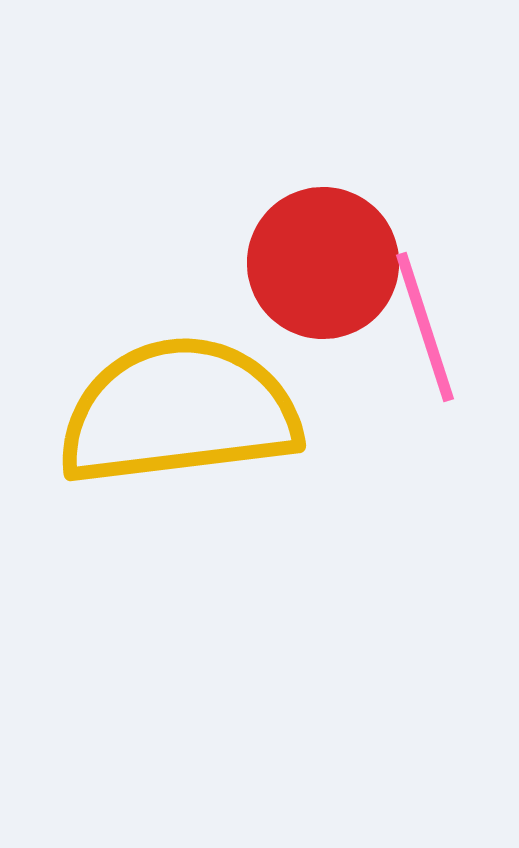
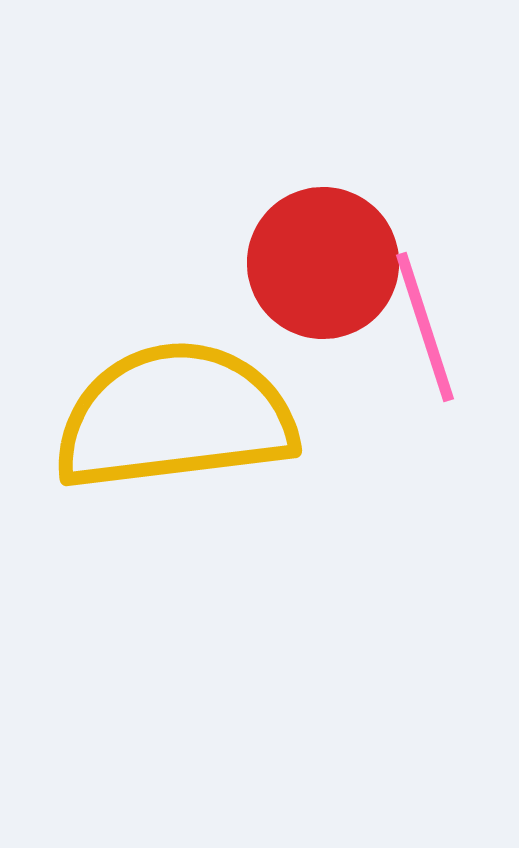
yellow semicircle: moved 4 px left, 5 px down
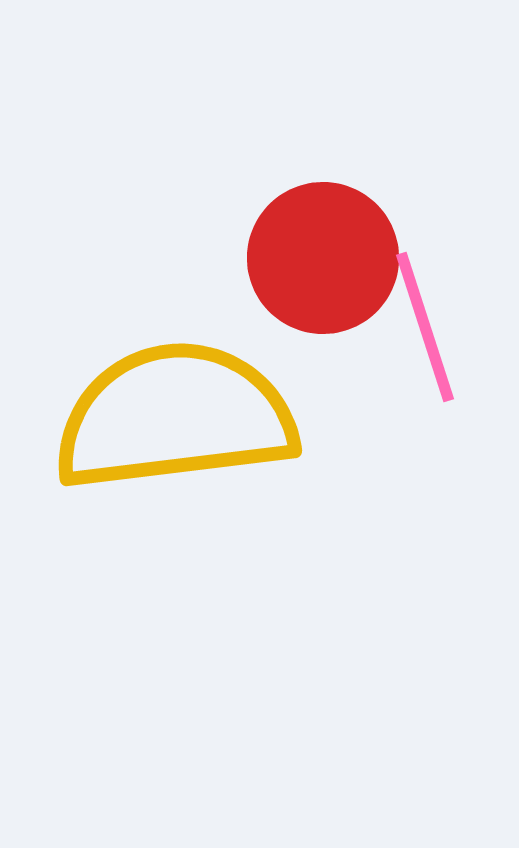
red circle: moved 5 px up
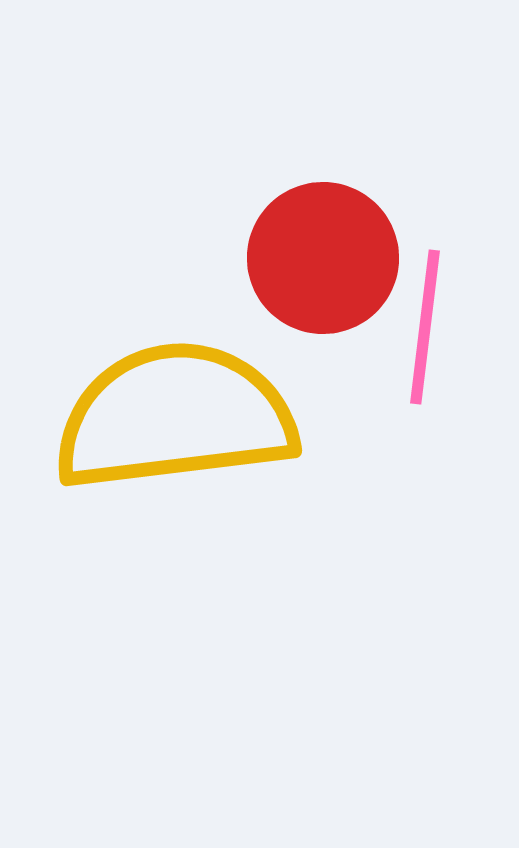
pink line: rotated 25 degrees clockwise
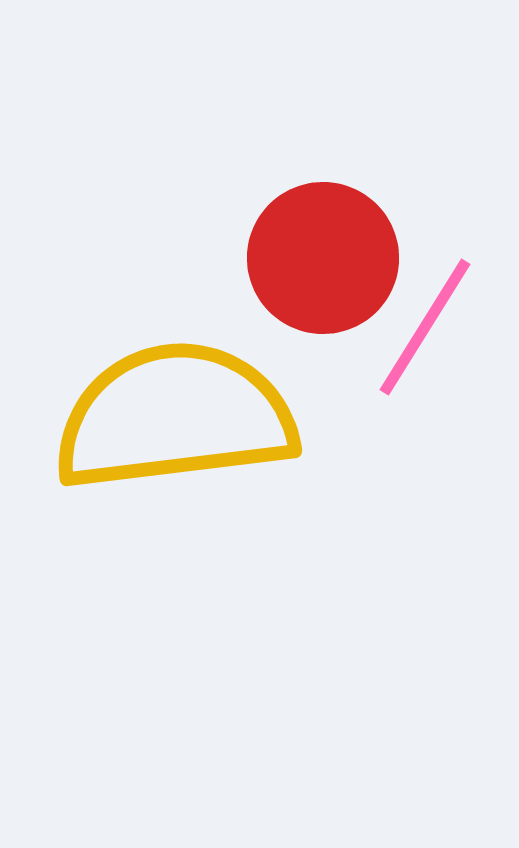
pink line: rotated 25 degrees clockwise
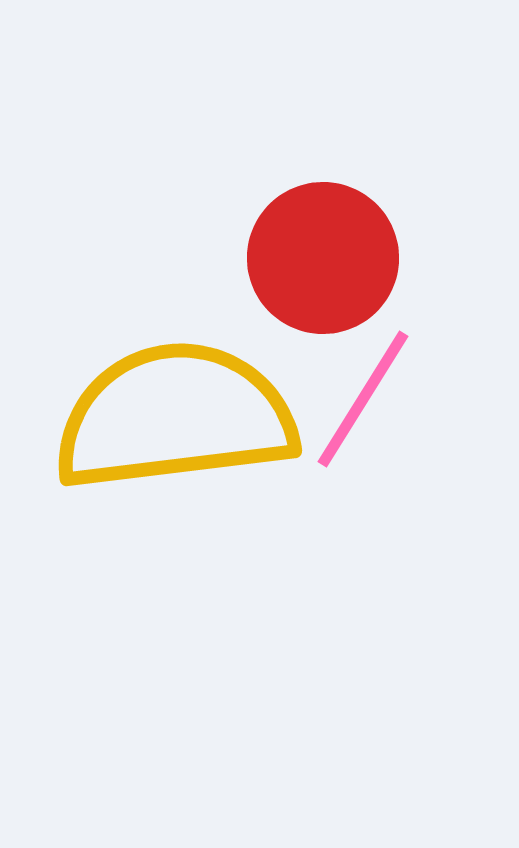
pink line: moved 62 px left, 72 px down
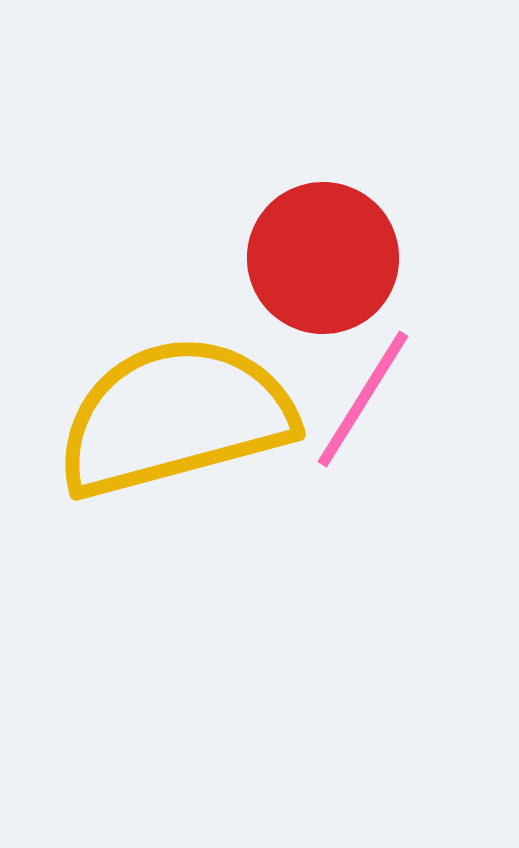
yellow semicircle: rotated 8 degrees counterclockwise
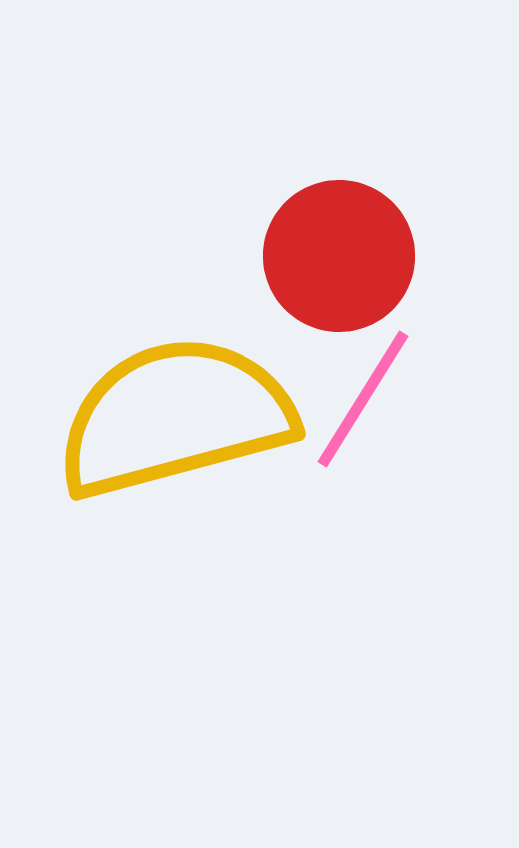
red circle: moved 16 px right, 2 px up
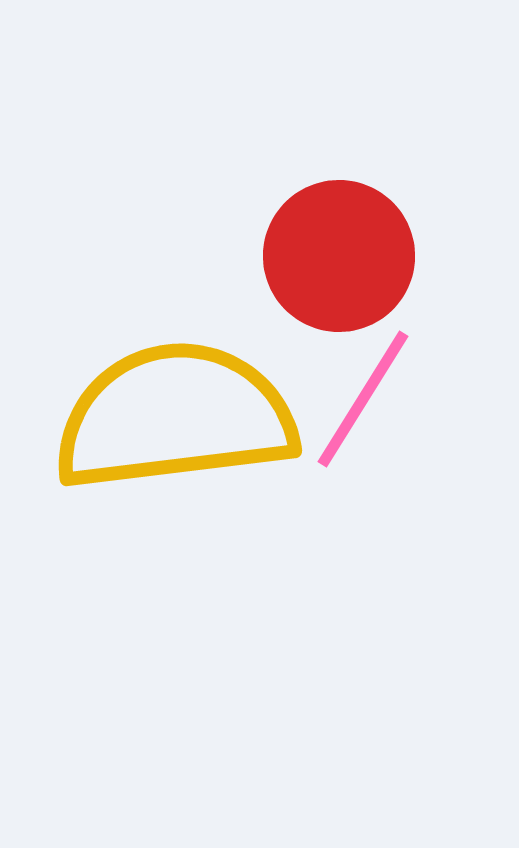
yellow semicircle: rotated 8 degrees clockwise
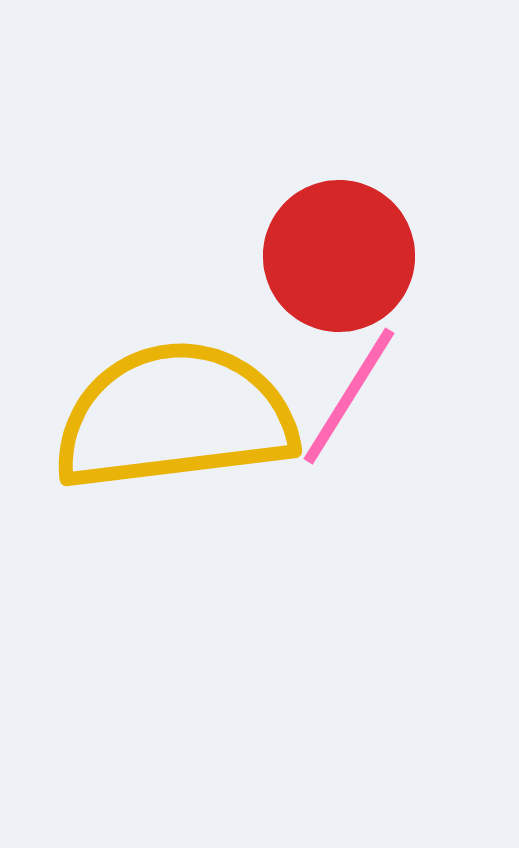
pink line: moved 14 px left, 3 px up
